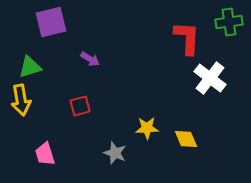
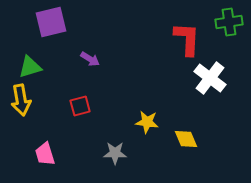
red L-shape: moved 1 px down
yellow star: moved 6 px up; rotated 10 degrees clockwise
gray star: rotated 20 degrees counterclockwise
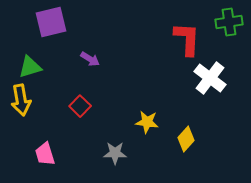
red square: rotated 30 degrees counterclockwise
yellow diamond: rotated 65 degrees clockwise
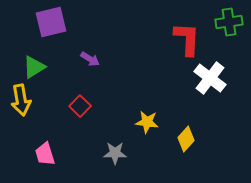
green triangle: moved 4 px right; rotated 15 degrees counterclockwise
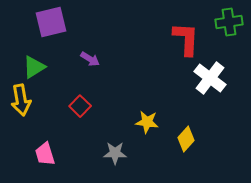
red L-shape: moved 1 px left
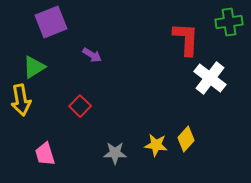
purple square: rotated 8 degrees counterclockwise
purple arrow: moved 2 px right, 4 px up
yellow star: moved 9 px right, 23 px down
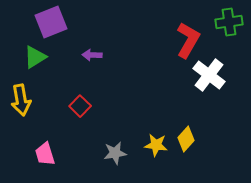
red L-shape: moved 2 px right, 1 px down; rotated 27 degrees clockwise
purple arrow: rotated 150 degrees clockwise
green triangle: moved 1 px right, 10 px up
white cross: moved 1 px left, 3 px up
gray star: rotated 10 degrees counterclockwise
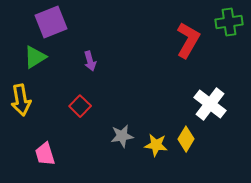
purple arrow: moved 2 px left, 6 px down; rotated 108 degrees counterclockwise
white cross: moved 1 px right, 29 px down
yellow diamond: rotated 10 degrees counterclockwise
gray star: moved 7 px right, 17 px up
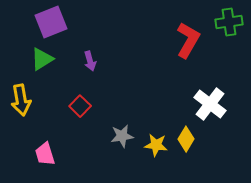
green triangle: moved 7 px right, 2 px down
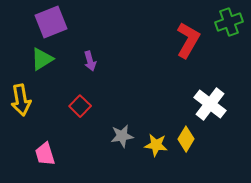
green cross: rotated 12 degrees counterclockwise
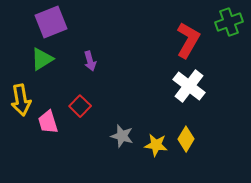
white cross: moved 21 px left, 18 px up
gray star: rotated 25 degrees clockwise
pink trapezoid: moved 3 px right, 32 px up
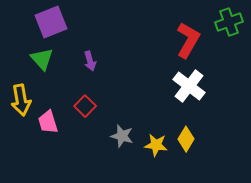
green triangle: rotated 40 degrees counterclockwise
red square: moved 5 px right
